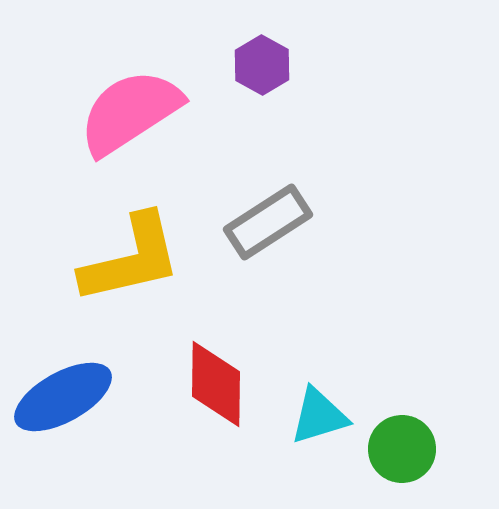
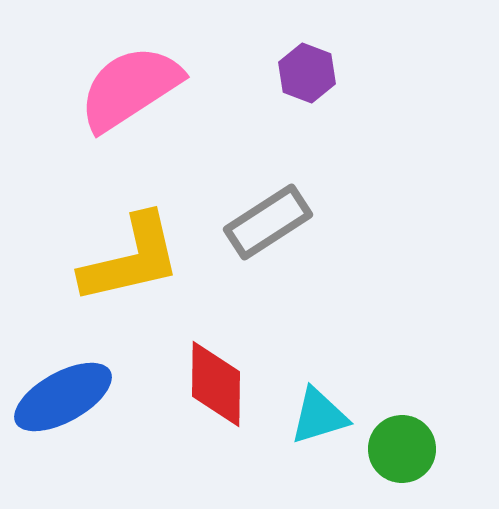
purple hexagon: moved 45 px right, 8 px down; rotated 8 degrees counterclockwise
pink semicircle: moved 24 px up
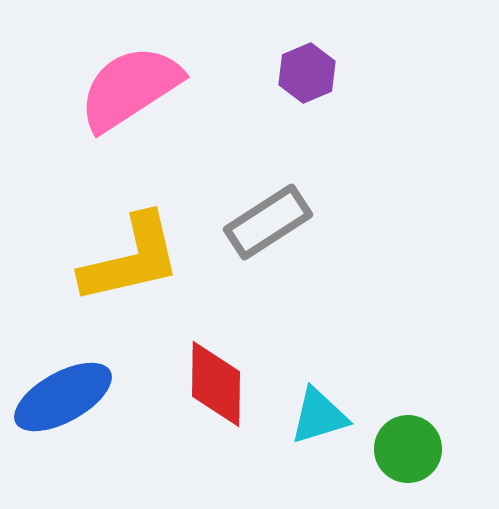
purple hexagon: rotated 16 degrees clockwise
green circle: moved 6 px right
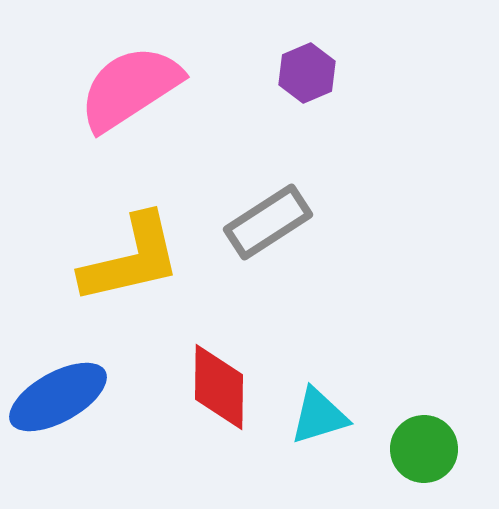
red diamond: moved 3 px right, 3 px down
blue ellipse: moved 5 px left
green circle: moved 16 px right
